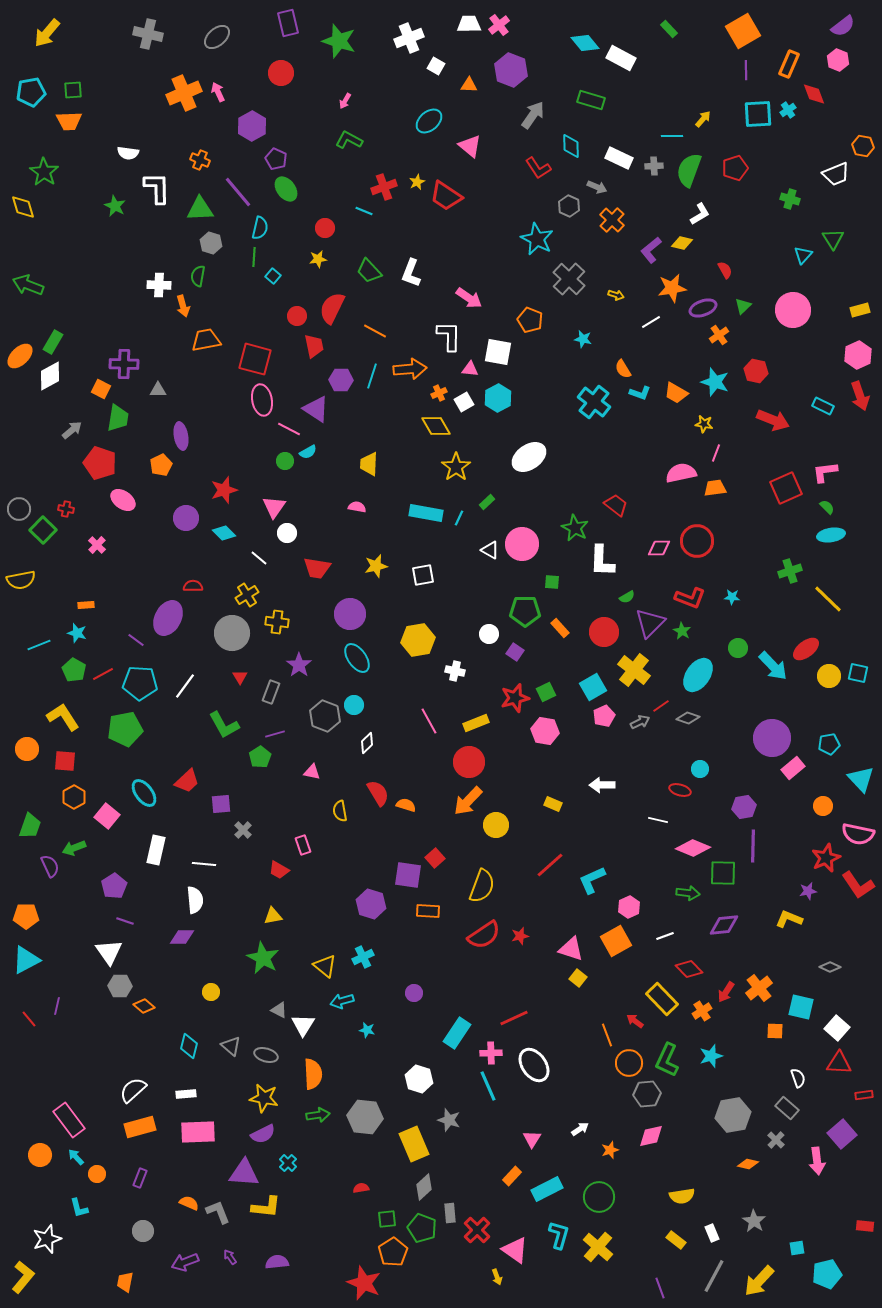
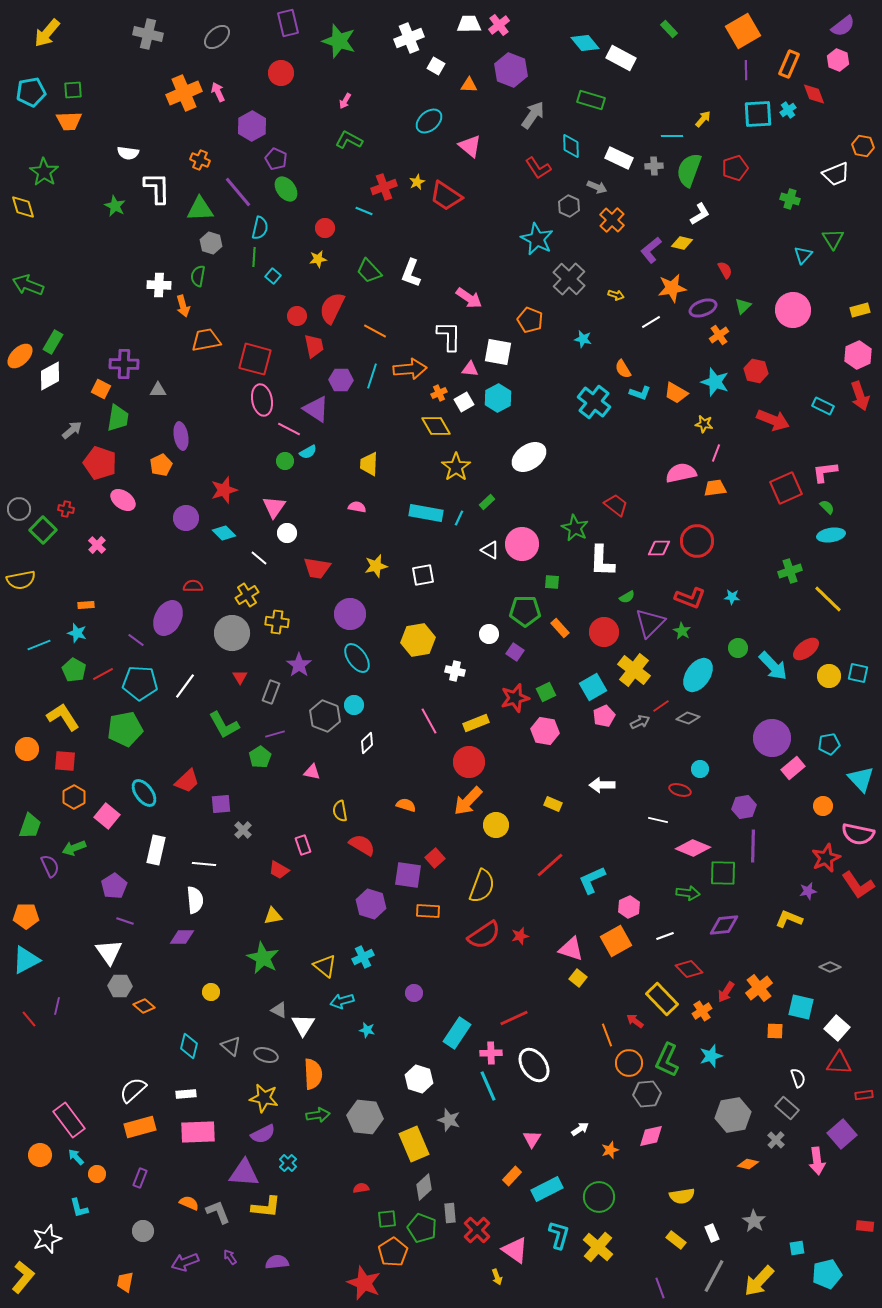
red semicircle at (378, 793): moved 16 px left, 52 px down; rotated 28 degrees counterclockwise
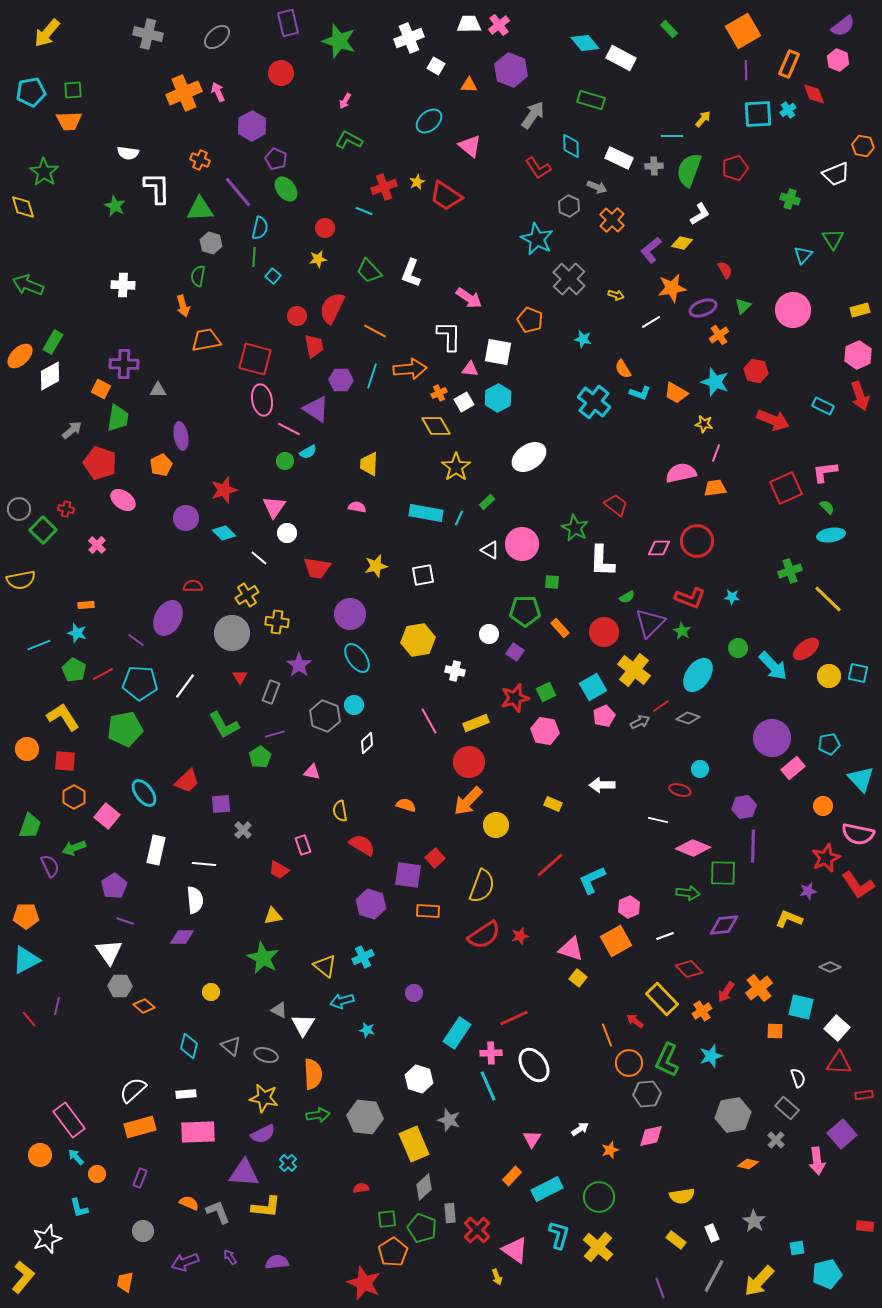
white cross at (159, 285): moved 36 px left
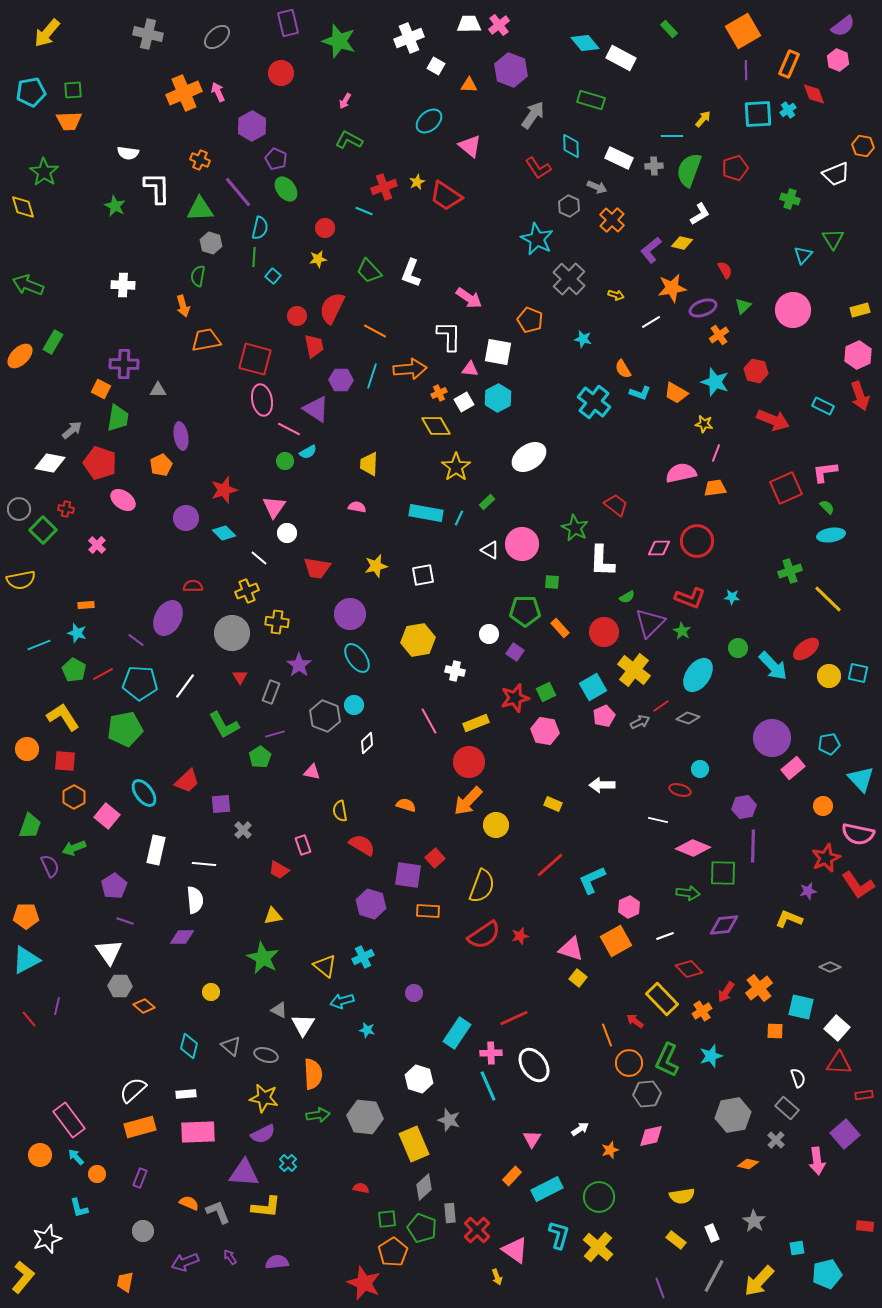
white diamond at (50, 376): moved 87 px down; rotated 40 degrees clockwise
yellow cross at (247, 595): moved 4 px up; rotated 10 degrees clockwise
purple square at (842, 1134): moved 3 px right
red semicircle at (361, 1188): rotated 21 degrees clockwise
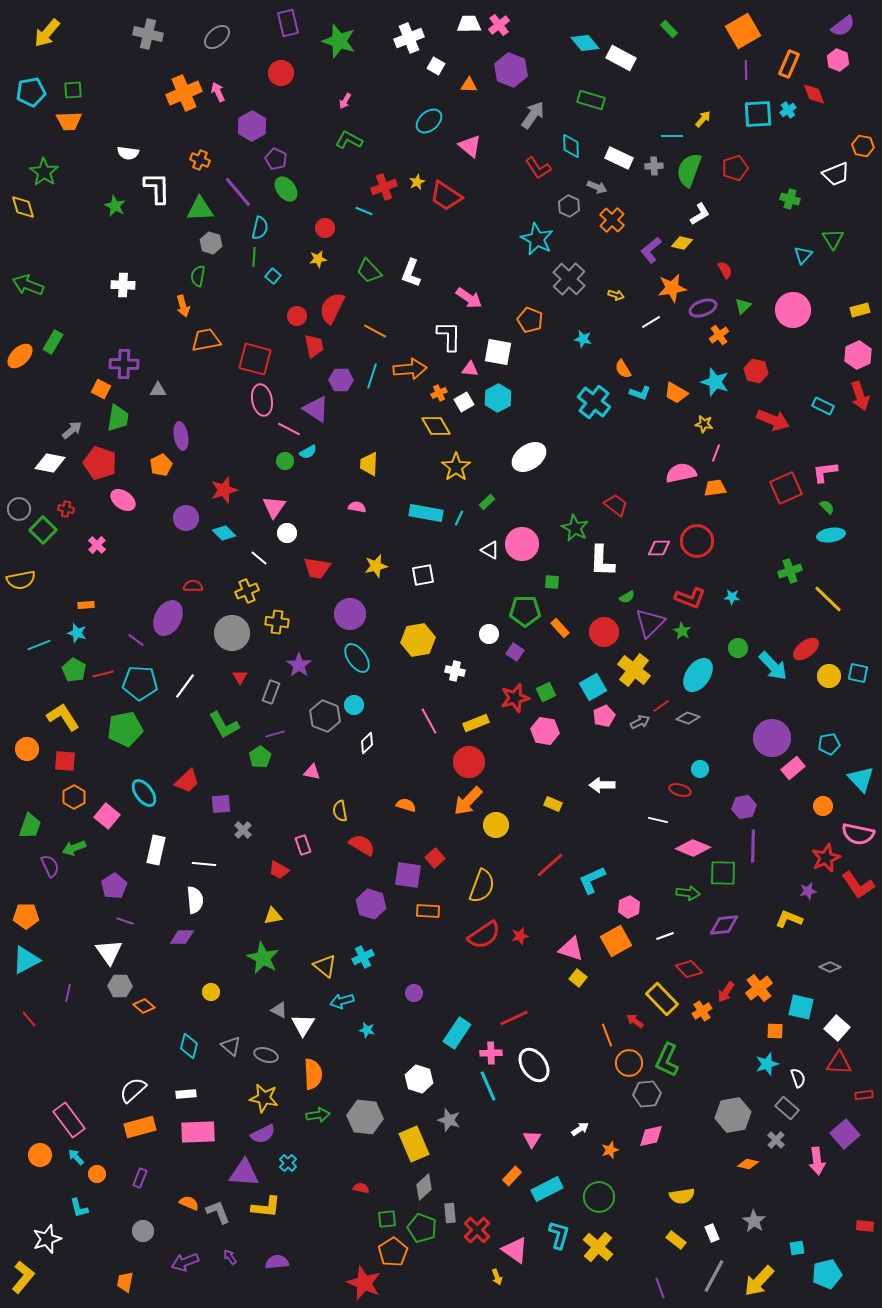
red line at (103, 674): rotated 15 degrees clockwise
purple line at (57, 1006): moved 11 px right, 13 px up
cyan star at (711, 1056): moved 56 px right, 8 px down
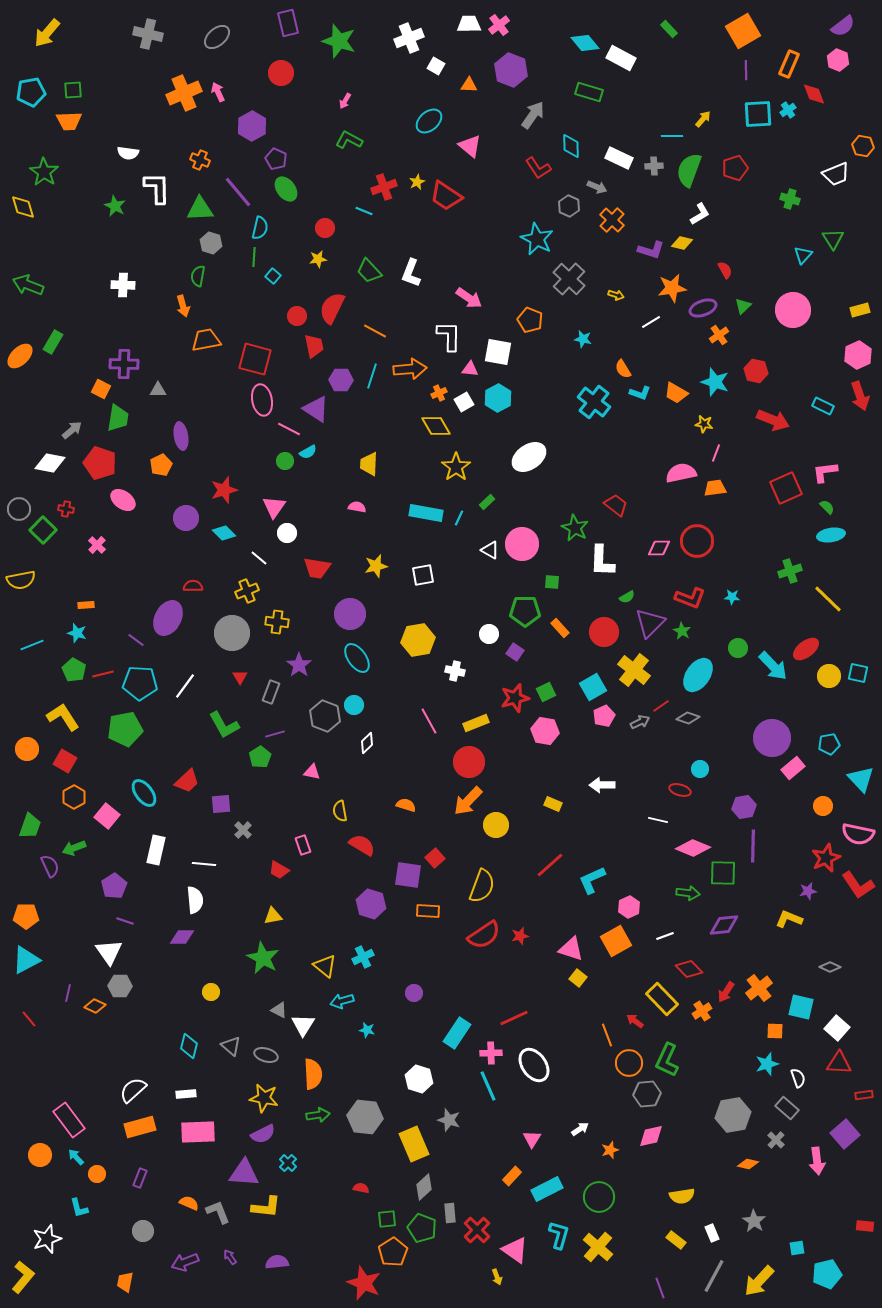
green rectangle at (591, 100): moved 2 px left, 8 px up
purple L-shape at (651, 250): rotated 124 degrees counterclockwise
cyan line at (39, 645): moved 7 px left
red square at (65, 761): rotated 25 degrees clockwise
orange diamond at (144, 1006): moved 49 px left; rotated 15 degrees counterclockwise
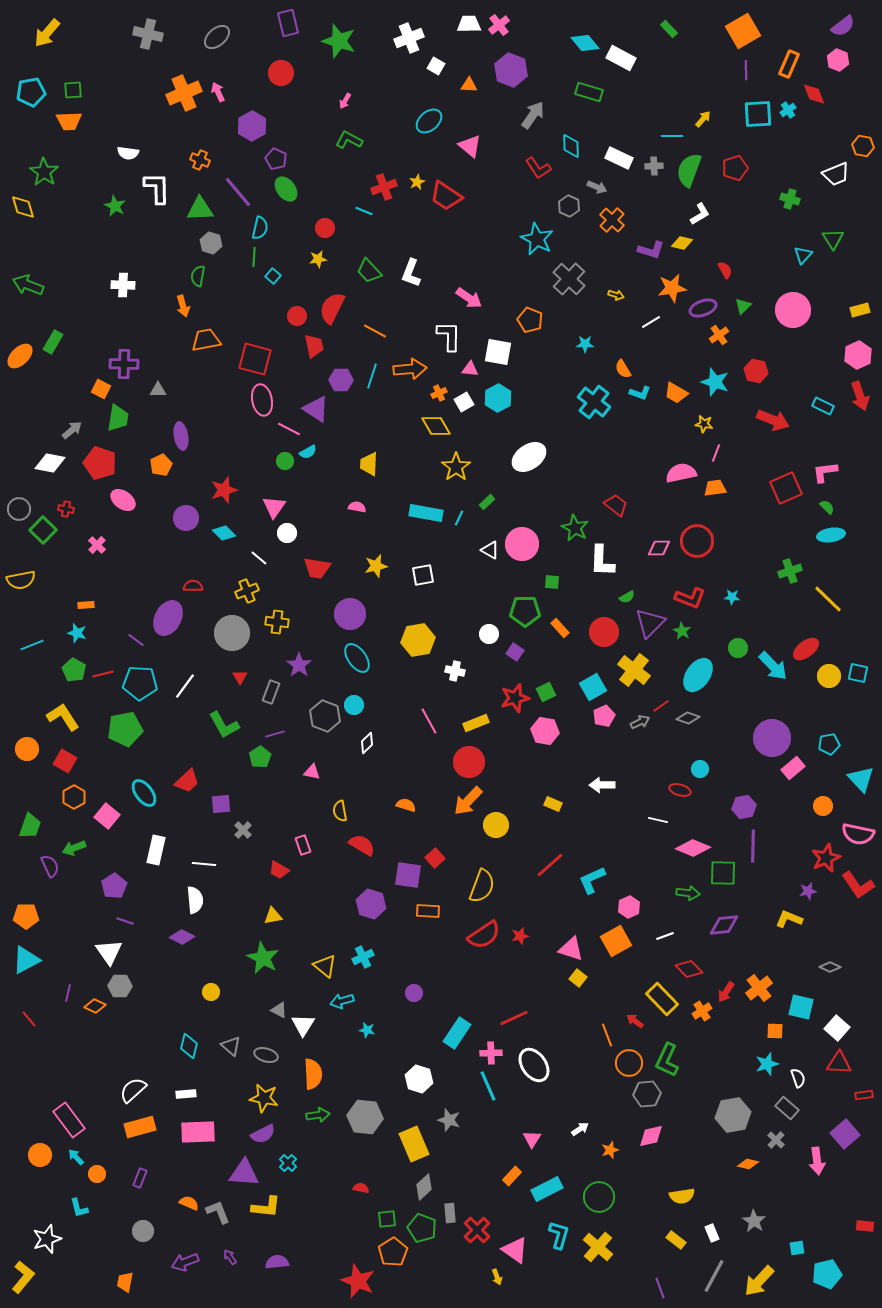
cyan star at (583, 339): moved 2 px right, 5 px down; rotated 12 degrees counterclockwise
purple diamond at (182, 937): rotated 25 degrees clockwise
red star at (364, 1283): moved 6 px left, 2 px up
